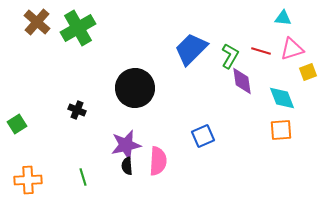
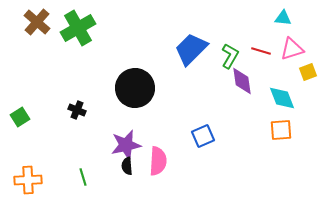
green square: moved 3 px right, 7 px up
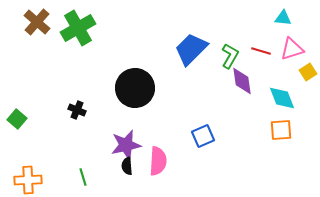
yellow square: rotated 12 degrees counterclockwise
green square: moved 3 px left, 2 px down; rotated 18 degrees counterclockwise
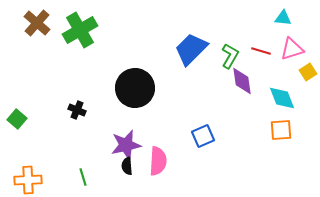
brown cross: moved 1 px down
green cross: moved 2 px right, 2 px down
